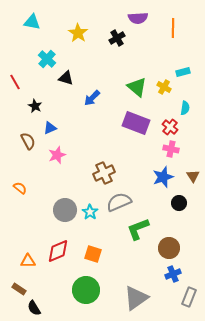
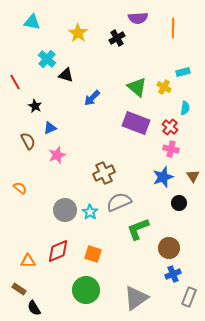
black triangle: moved 3 px up
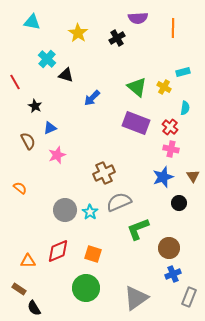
green circle: moved 2 px up
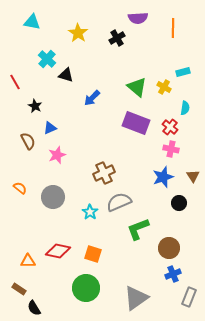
gray circle: moved 12 px left, 13 px up
red diamond: rotated 35 degrees clockwise
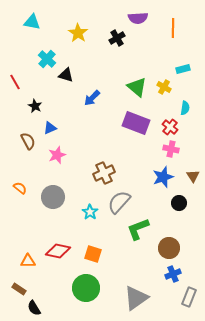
cyan rectangle: moved 3 px up
gray semicircle: rotated 25 degrees counterclockwise
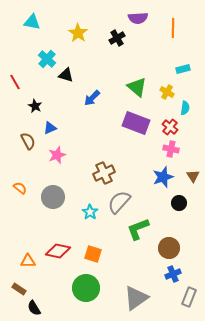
yellow cross: moved 3 px right, 5 px down
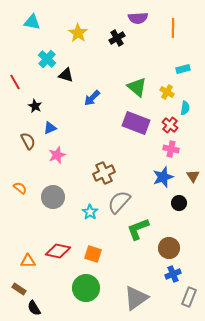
red cross: moved 2 px up
